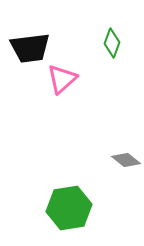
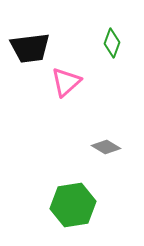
pink triangle: moved 4 px right, 3 px down
gray diamond: moved 20 px left, 13 px up; rotated 8 degrees counterclockwise
green hexagon: moved 4 px right, 3 px up
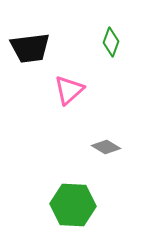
green diamond: moved 1 px left, 1 px up
pink triangle: moved 3 px right, 8 px down
green hexagon: rotated 12 degrees clockwise
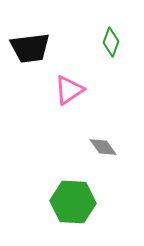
pink triangle: rotated 8 degrees clockwise
gray diamond: moved 3 px left; rotated 24 degrees clockwise
green hexagon: moved 3 px up
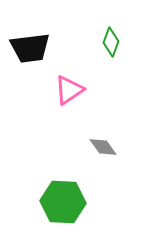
green hexagon: moved 10 px left
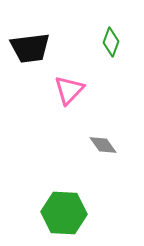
pink triangle: rotated 12 degrees counterclockwise
gray diamond: moved 2 px up
green hexagon: moved 1 px right, 11 px down
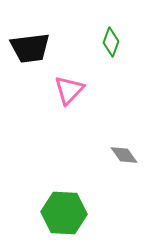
gray diamond: moved 21 px right, 10 px down
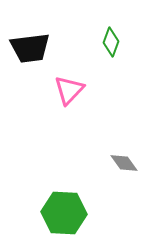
gray diamond: moved 8 px down
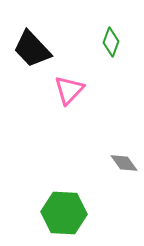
black trapezoid: moved 2 px right, 1 px down; rotated 54 degrees clockwise
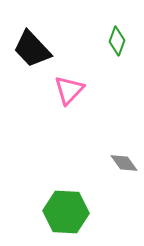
green diamond: moved 6 px right, 1 px up
green hexagon: moved 2 px right, 1 px up
